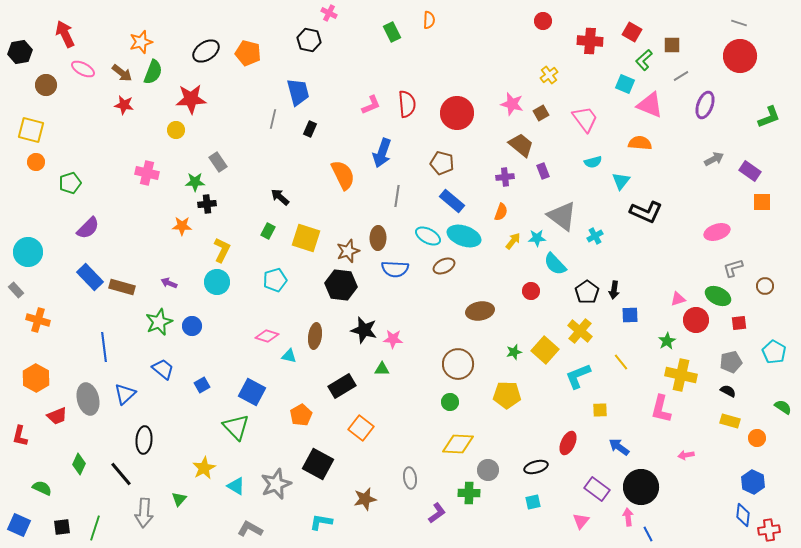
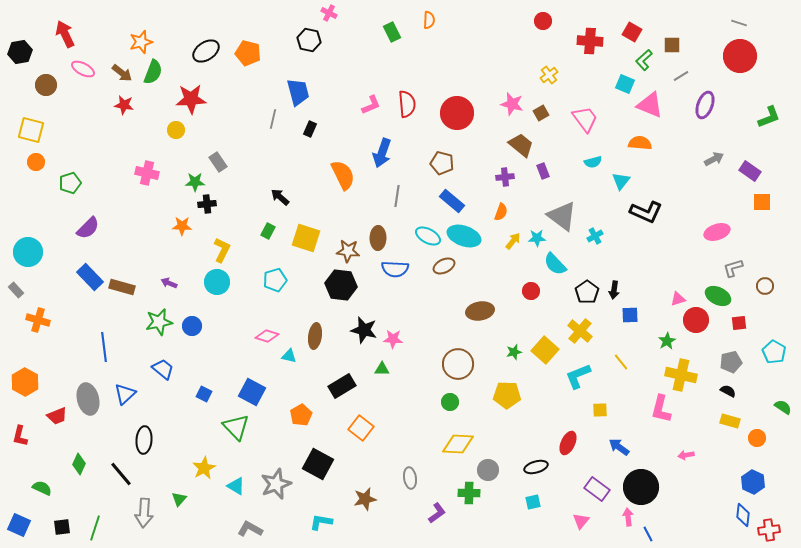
brown star at (348, 251): rotated 25 degrees clockwise
green star at (159, 322): rotated 12 degrees clockwise
orange hexagon at (36, 378): moved 11 px left, 4 px down
blue square at (202, 385): moved 2 px right, 9 px down; rotated 35 degrees counterclockwise
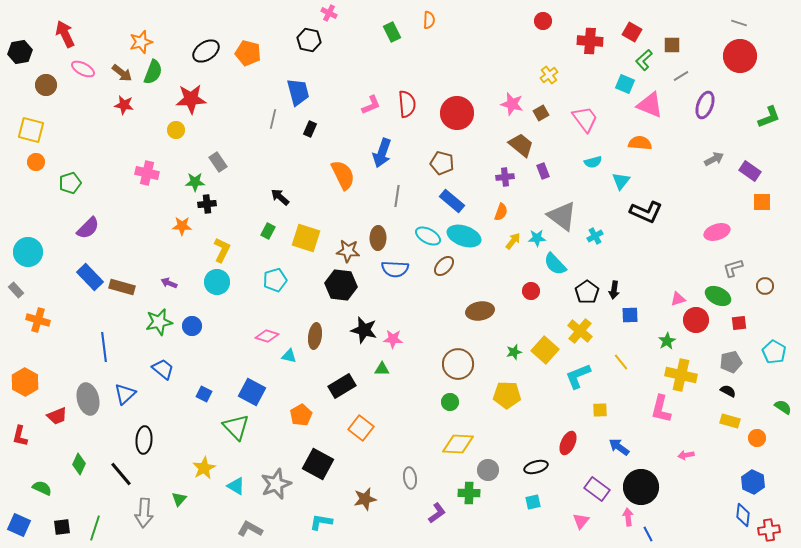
brown ellipse at (444, 266): rotated 20 degrees counterclockwise
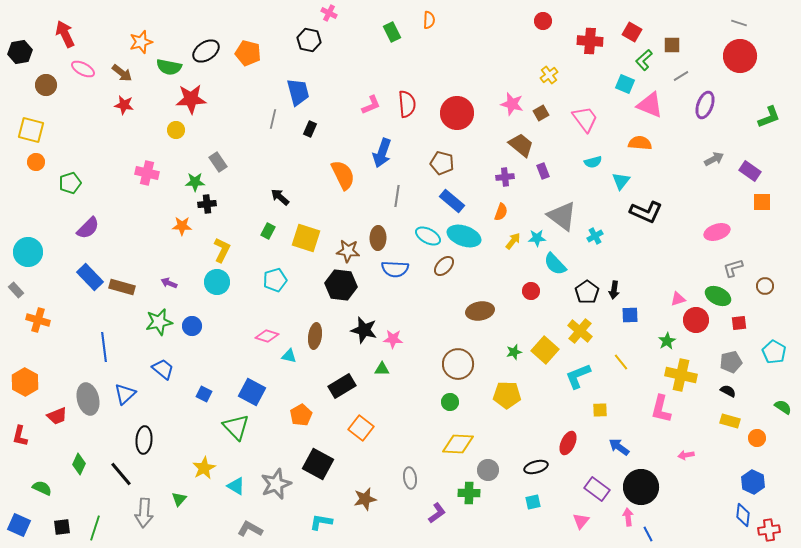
green semicircle at (153, 72): moved 16 px right, 5 px up; rotated 80 degrees clockwise
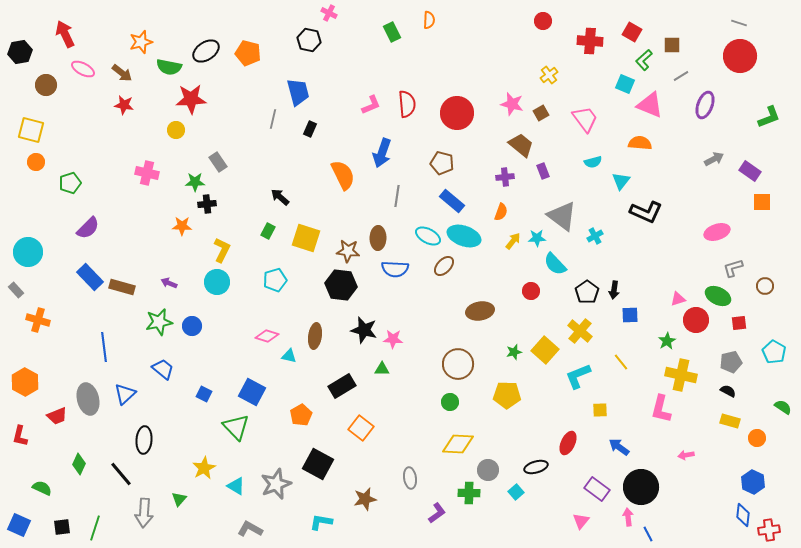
cyan square at (533, 502): moved 17 px left, 10 px up; rotated 28 degrees counterclockwise
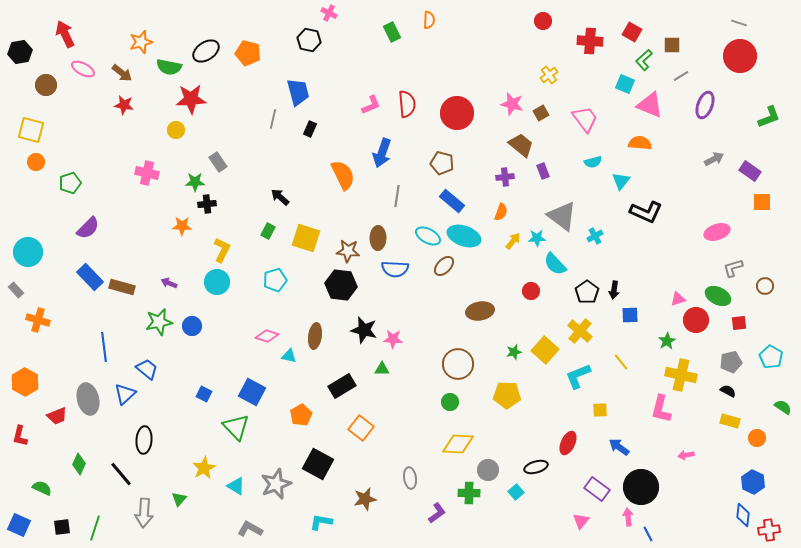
cyan pentagon at (774, 352): moved 3 px left, 5 px down
blue trapezoid at (163, 369): moved 16 px left
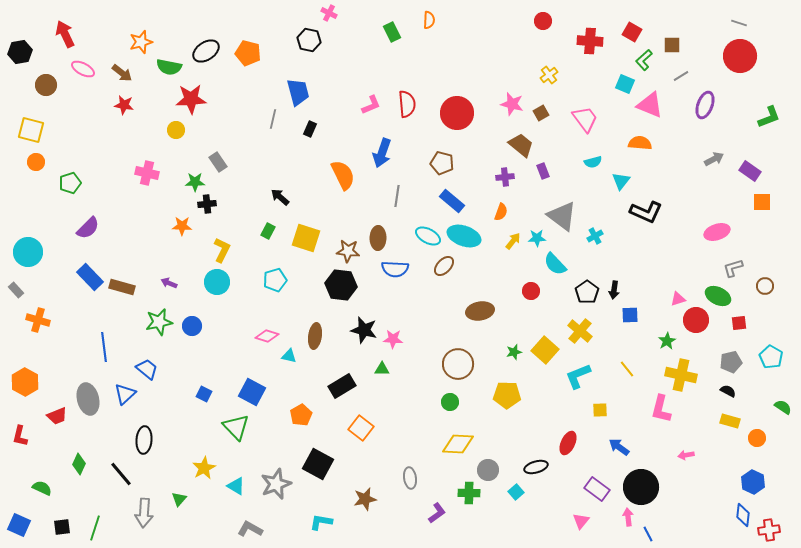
yellow line at (621, 362): moved 6 px right, 7 px down
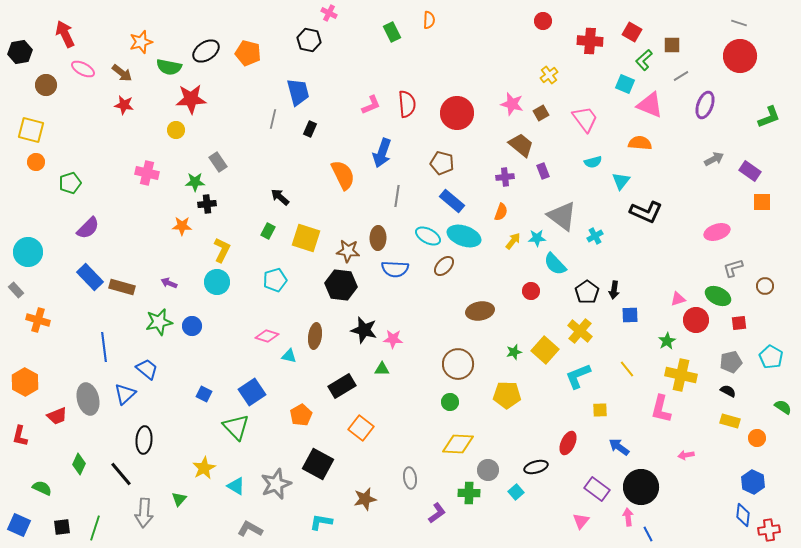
blue square at (252, 392): rotated 28 degrees clockwise
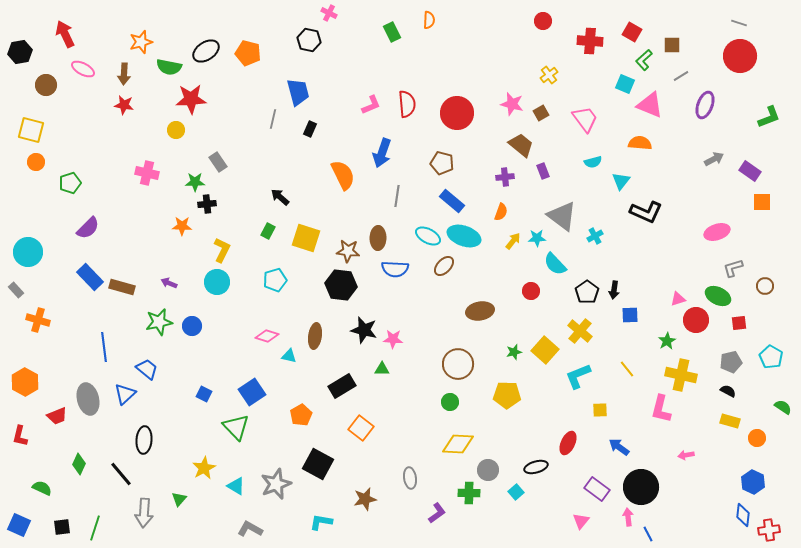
brown arrow at (122, 73): moved 2 px right, 1 px down; rotated 55 degrees clockwise
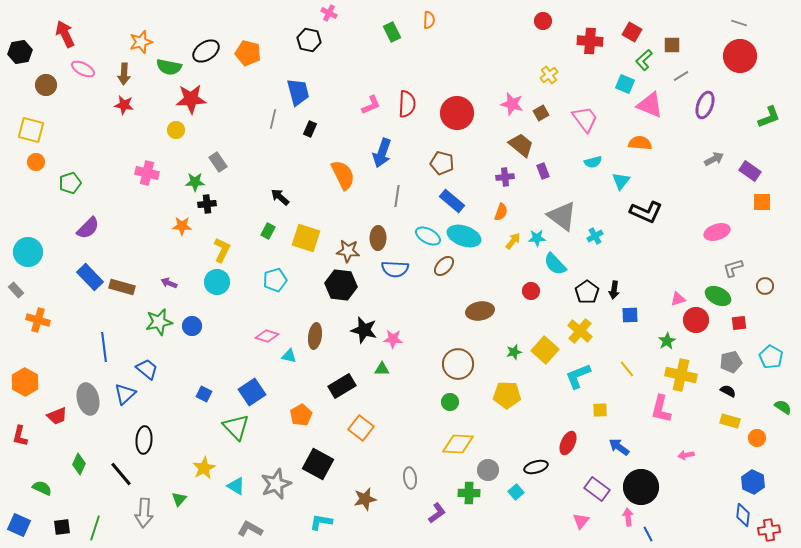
red semicircle at (407, 104): rotated 8 degrees clockwise
